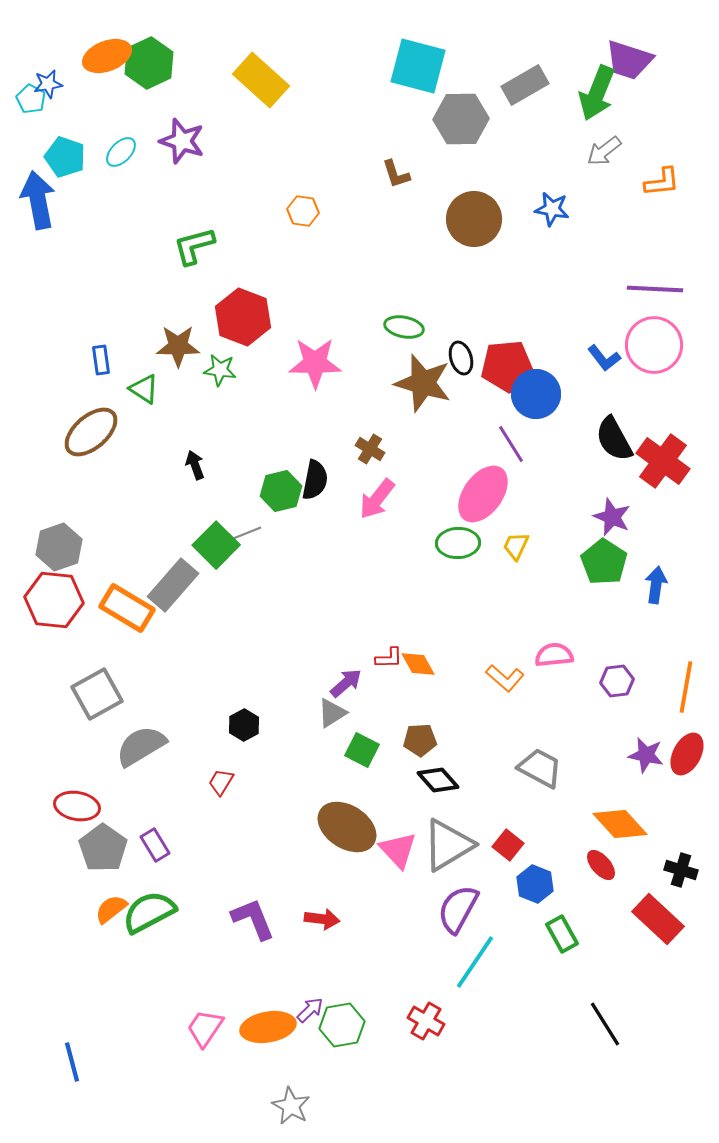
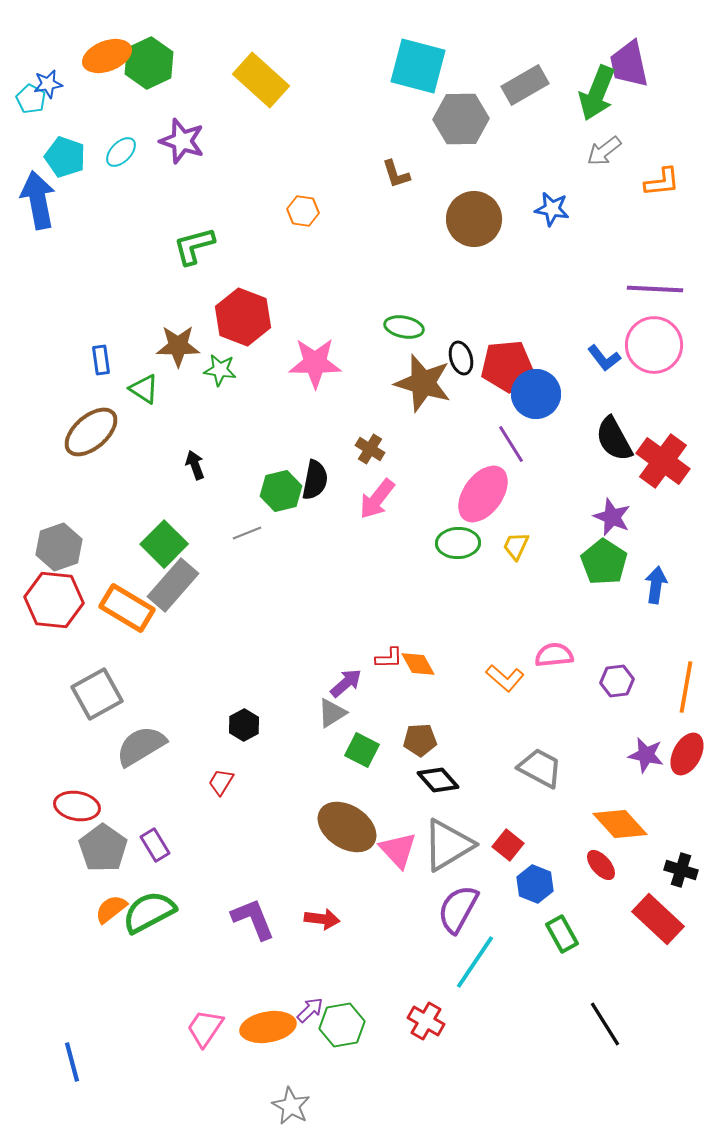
purple trapezoid at (629, 60): moved 4 px down; rotated 60 degrees clockwise
green square at (216, 545): moved 52 px left, 1 px up
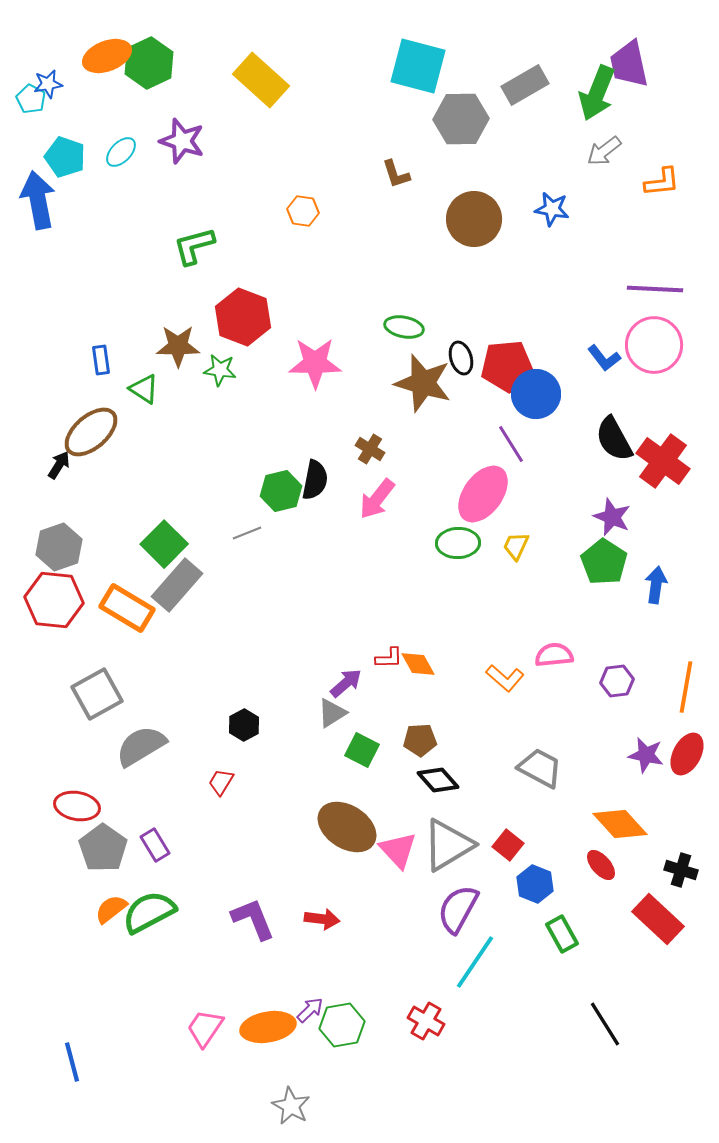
black arrow at (195, 465): moved 136 px left; rotated 52 degrees clockwise
gray rectangle at (173, 585): moved 4 px right
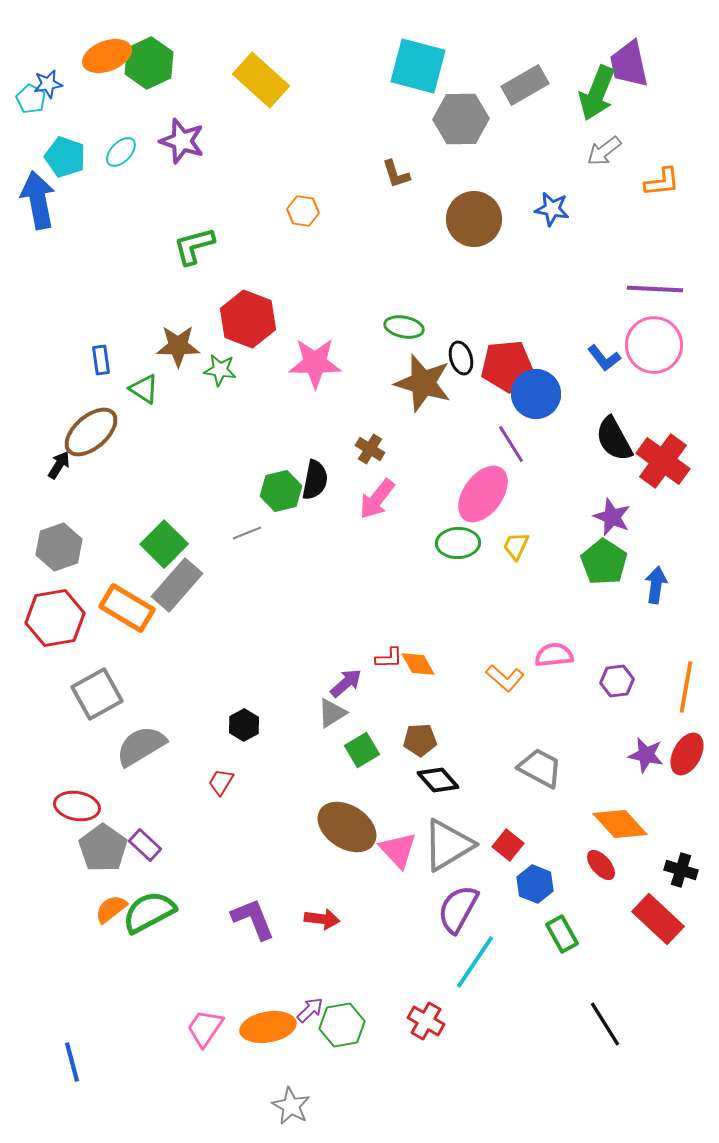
red hexagon at (243, 317): moved 5 px right, 2 px down
red hexagon at (54, 600): moved 1 px right, 18 px down; rotated 16 degrees counterclockwise
green square at (362, 750): rotated 32 degrees clockwise
purple rectangle at (155, 845): moved 10 px left; rotated 16 degrees counterclockwise
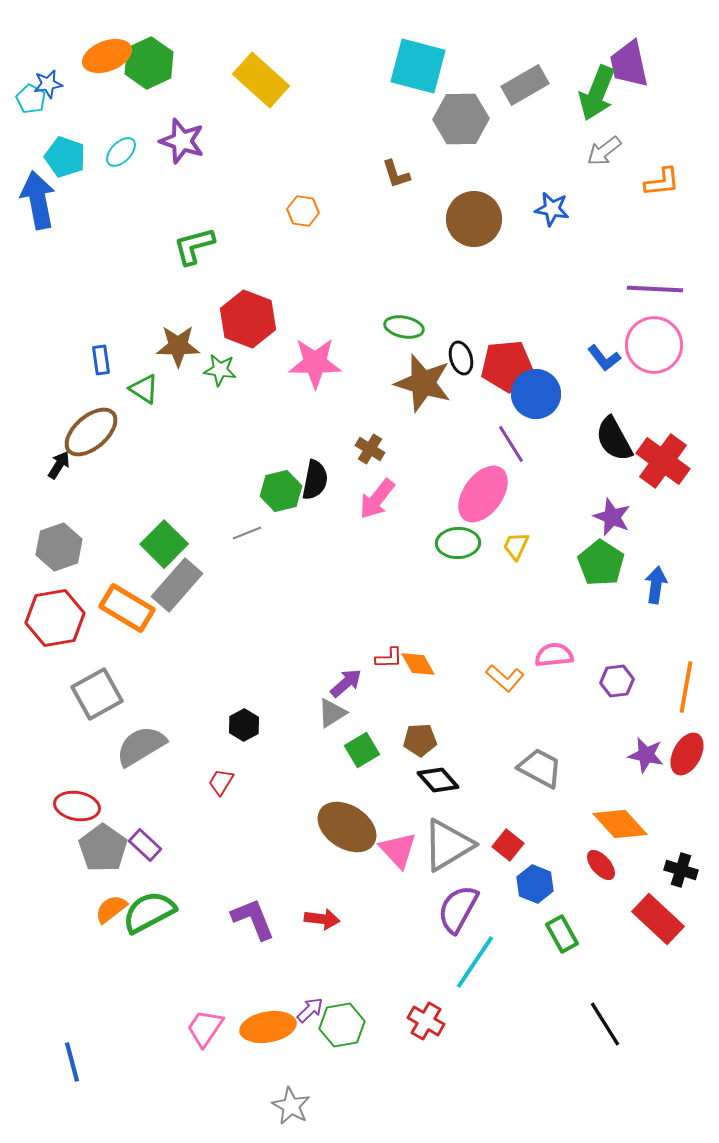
green pentagon at (604, 562): moved 3 px left, 1 px down
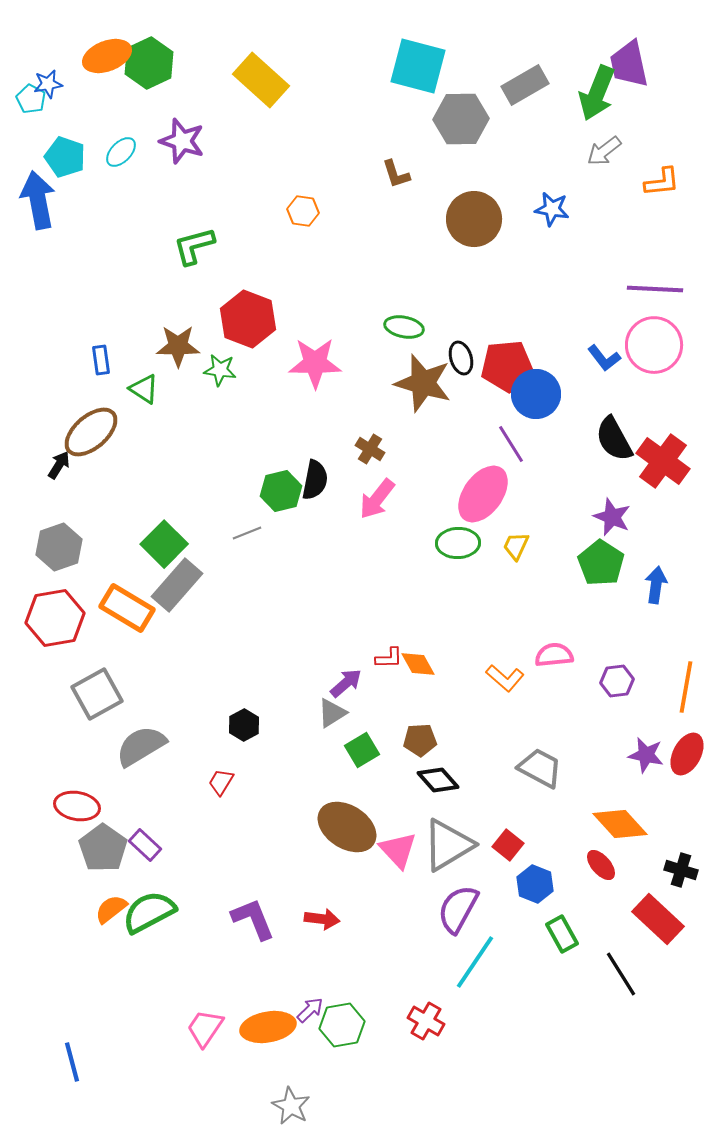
black line at (605, 1024): moved 16 px right, 50 px up
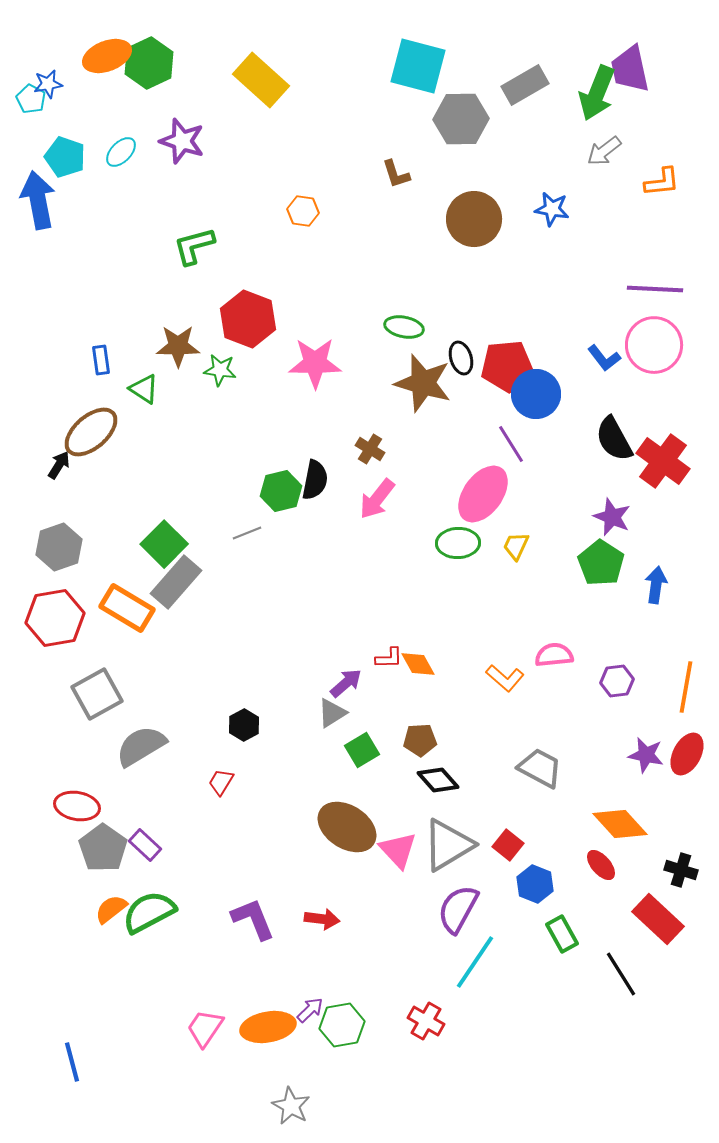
purple trapezoid at (629, 64): moved 1 px right, 5 px down
gray rectangle at (177, 585): moved 1 px left, 3 px up
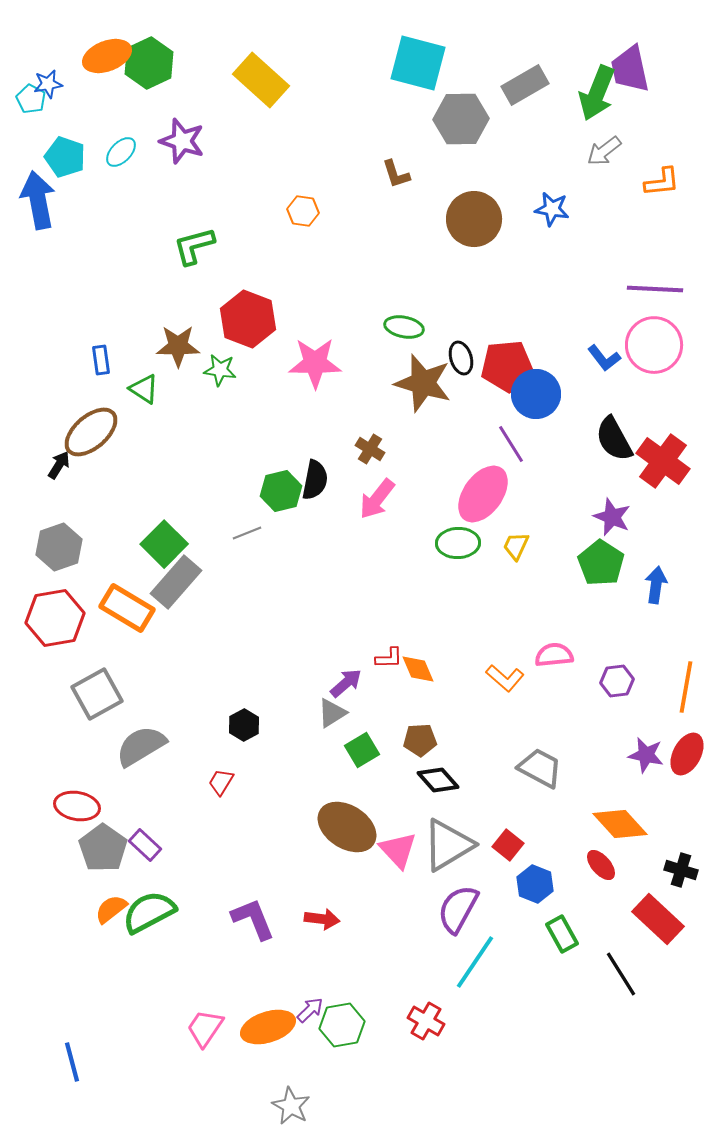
cyan square at (418, 66): moved 3 px up
orange diamond at (418, 664): moved 5 px down; rotated 6 degrees clockwise
orange ellipse at (268, 1027): rotated 8 degrees counterclockwise
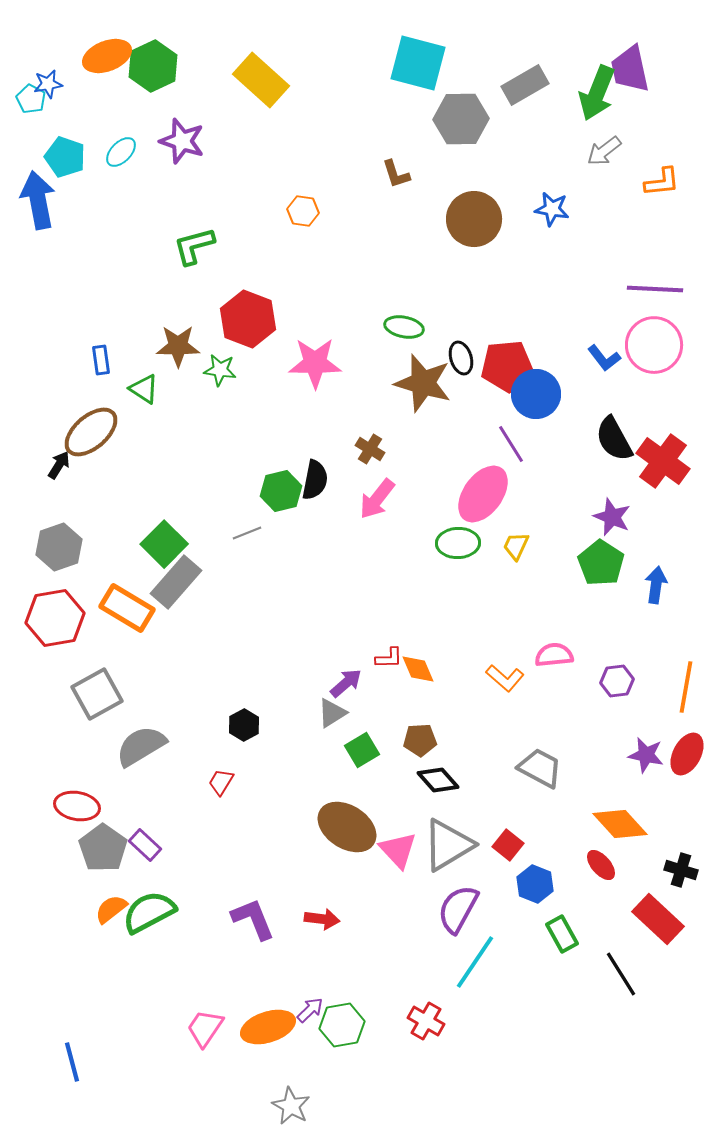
green hexagon at (149, 63): moved 4 px right, 3 px down
